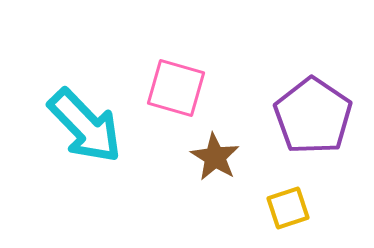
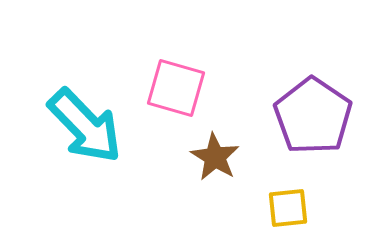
yellow square: rotated 12 degrees clockwise
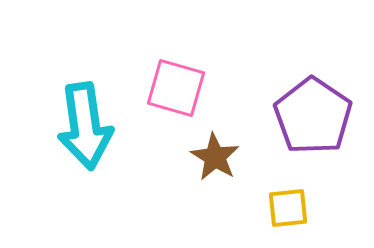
cyan arrow: rotated 36 degrees clockwise
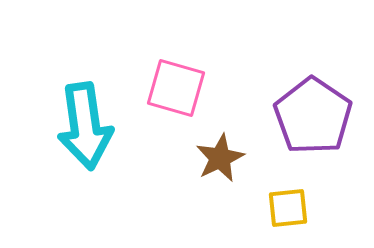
brown star: moved 5 px right, 1 px down; rotated 15 degrees clockwise
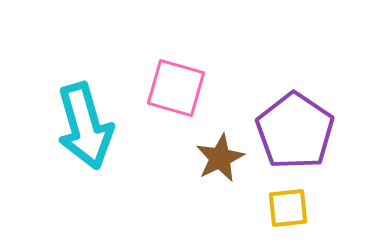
purple pentagon: moved 18 px left, 15 px down
cyan arrow: rotated 8 degrees counterclockwise
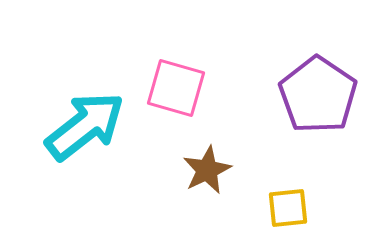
cyan arrow: rotated 112 degrees counterclockwise
purple pentagon: moved 23 px right, 36 px up
brown star: moved 13 px left, 12 px down
